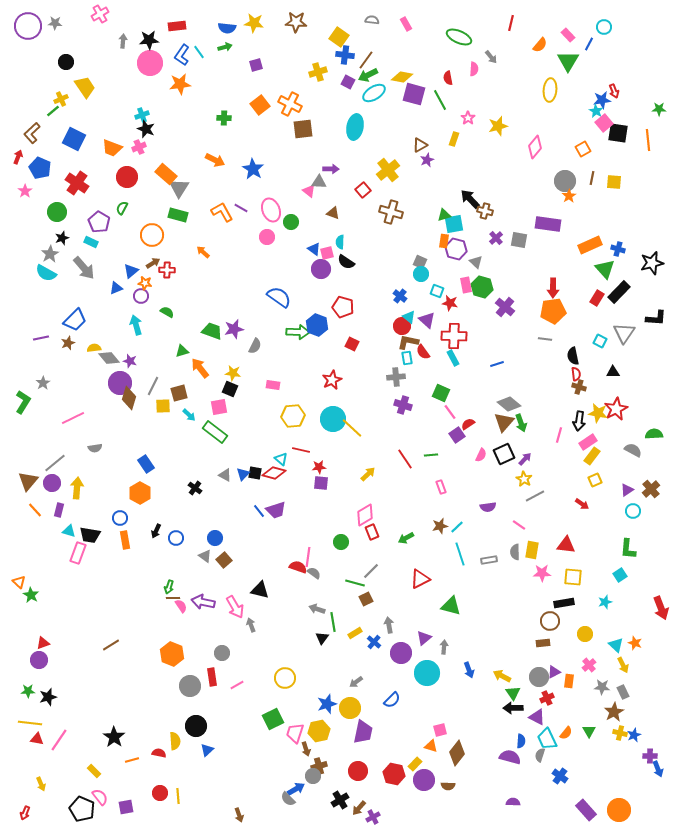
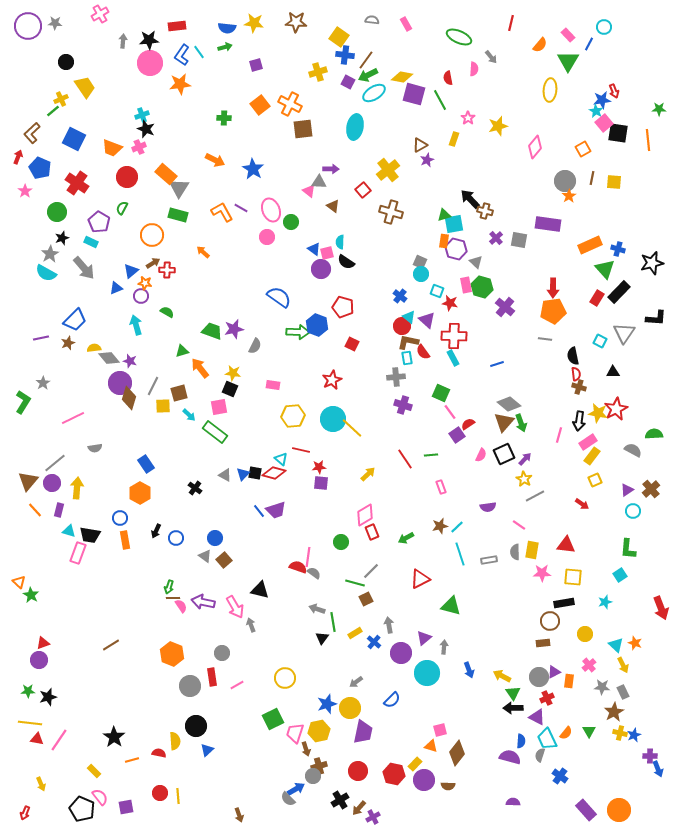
brown triangle at (333, 213): moved 7 px up; rotated 16 degrees clockwise
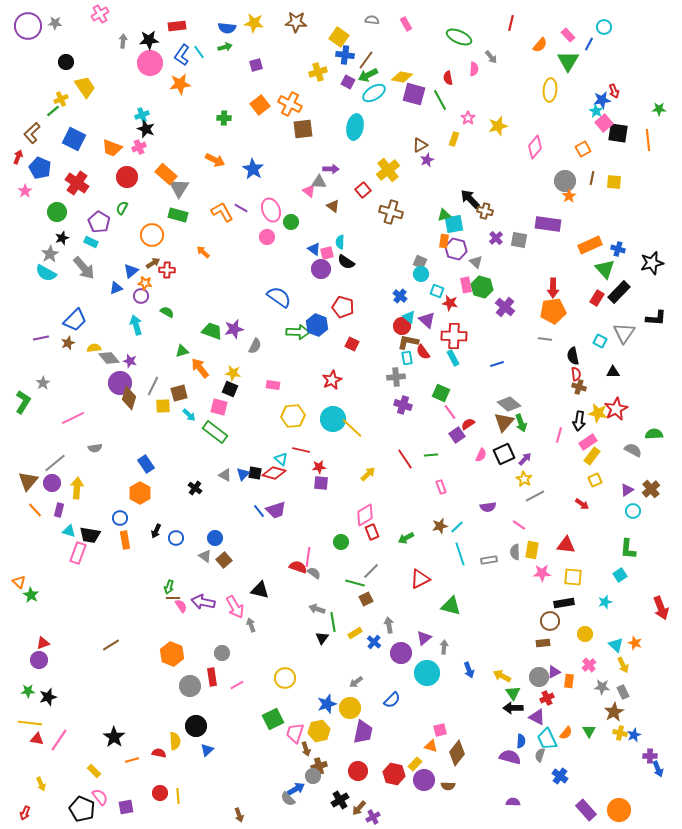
pink square at (219, 407): rotated 24 degrees clockwise
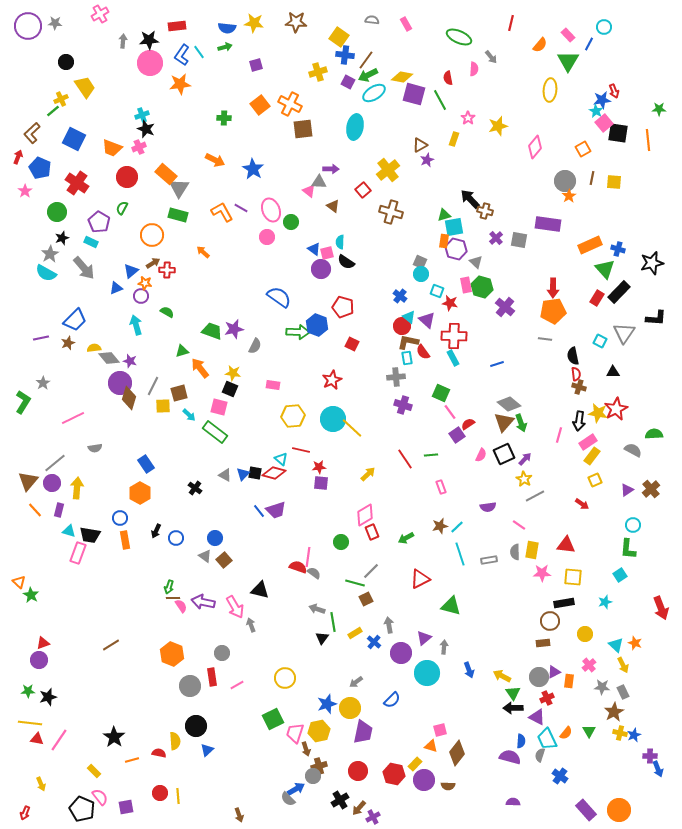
cyan square at (454, 224): moved 3 px down
cyan circle at (633, 511): moved 14 px down
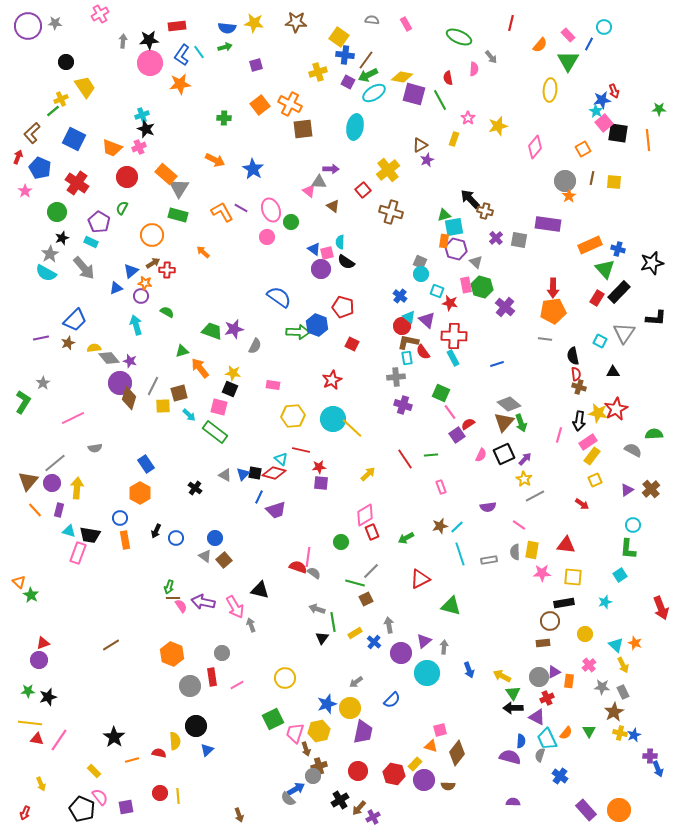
blue line at (259, 511): moved 14 px up; rotated 64 degrees clockwise
purple triangle at (424, 638): moved 3 px down
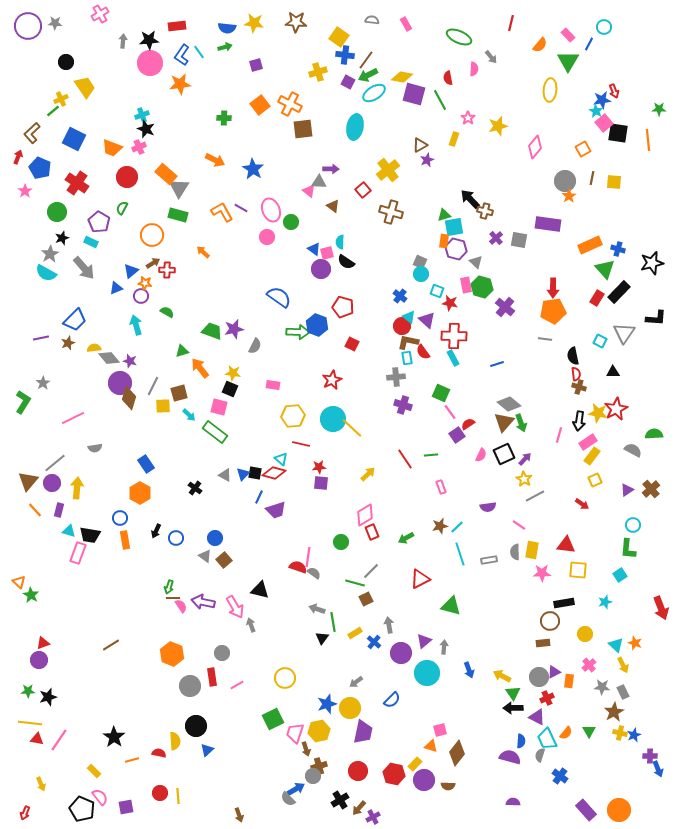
red line at (301, 450): moved 6 px up
yellow square at (573, 577): moved 5 px right, 7 px up
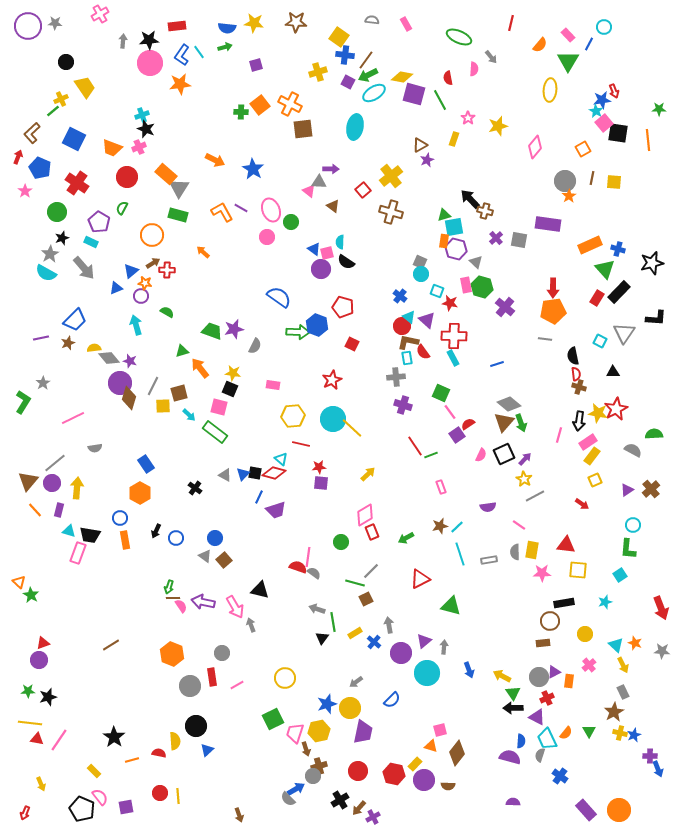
green cross at (224, 118): moved 17 px right, 6 px up
yellow cross at (388, 170): moved 3 px right, 6 px down
green line at (431, 455): rotated 16 degrees counterclockwise
red line at (405, 459): moved 10 px right, 13 px up
gray star at (602, 687): moved 60 px right, 36 px up
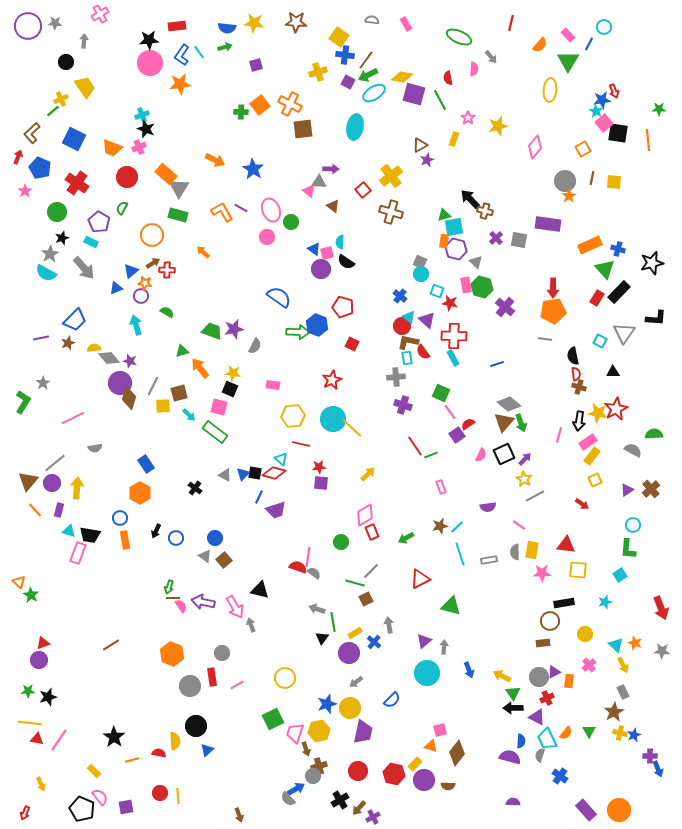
gray arrow at (123, 41): moved 39 px left
purple circle at (401, 653): moved 52 px left
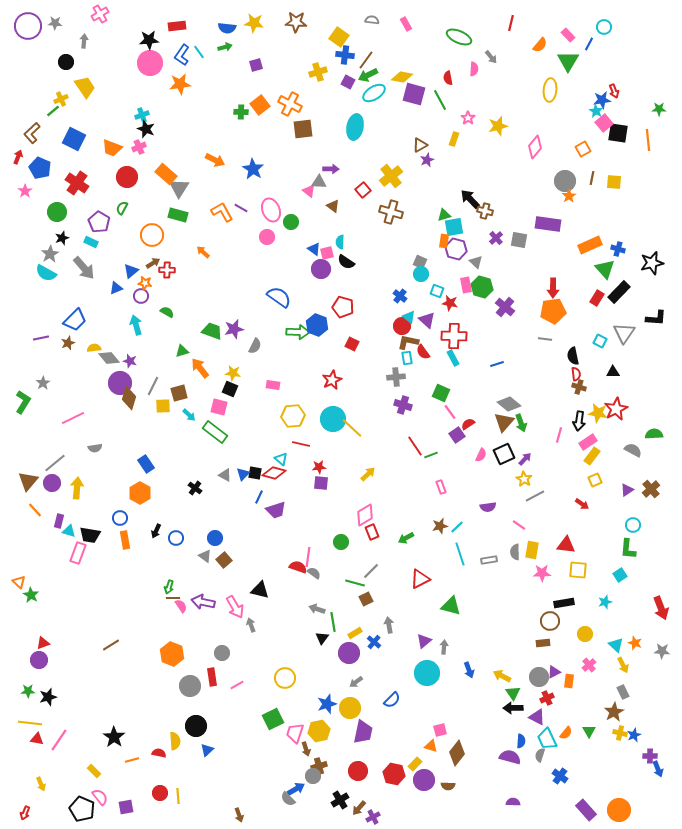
purple rectangle at (59, 510): moved 11 px down
